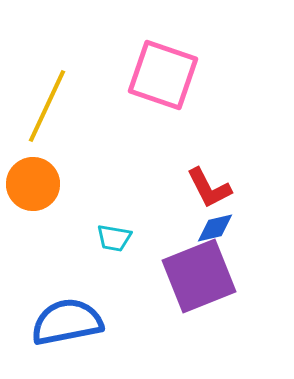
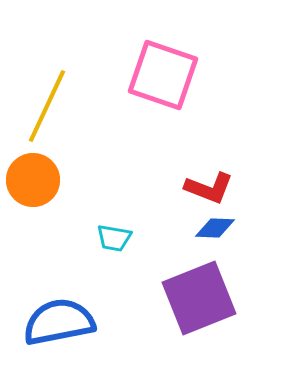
orange circle: moved 4 px up
red L-shape: rotated 42 degrees counterclockwise
blue diamond: rotated 15 degrees clockwise
purple square: moved 22 px down
blue semicircle: moved 8 px left
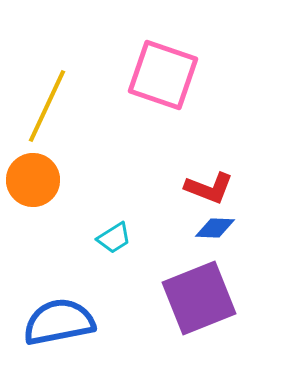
cyan trapezoid: rotated 42 degrees counterclockwise
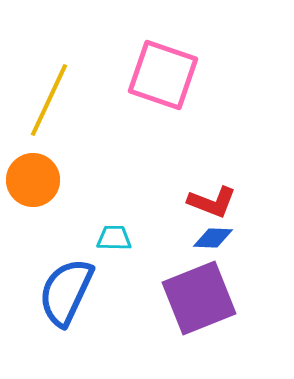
yellow line: moved 2 px right, 6 px up
red L-shape: moved 3 px right, 14 px down
blue diamond: moved 2 px left, 10 px down
cyan trapezoid: rotated 147 degrees counterclockwise
blue semicircle: moved 7 px right, 30 px up; rotated 54 degrees counterclockwise
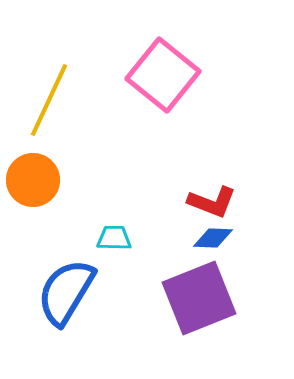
pink square: rotated 20 degrees clockwise
blue semicircle: rotated 6 degrees clockwise
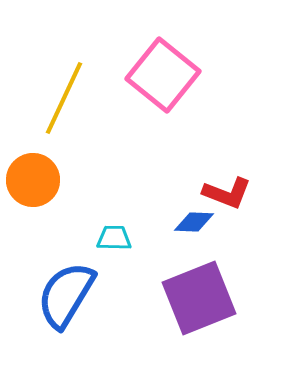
yellow line: moved 15 px right, 2 px up
red L-shape: moved 15 px right, 9 px up
blue diamond: moved 19 px left, 16 px up
blue semicircle: moved 3 px down
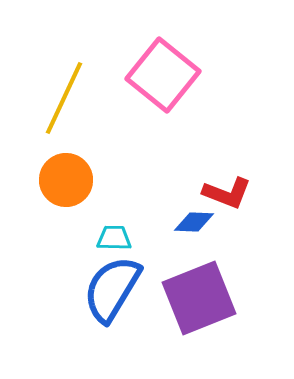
orange circle: moved 33 px right
blue semicircle: moved 46 px right, 6 px up
